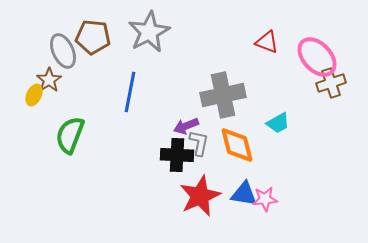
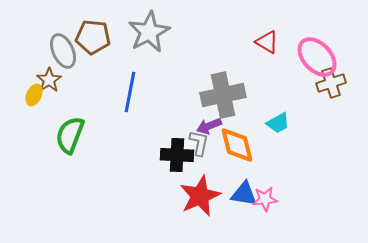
red triangle: rotated 10 degrees clockwise
purple arrow: moved 23 px right
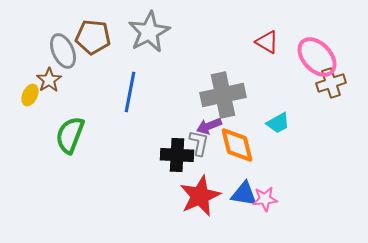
yellow ellipse: moved 4 px left
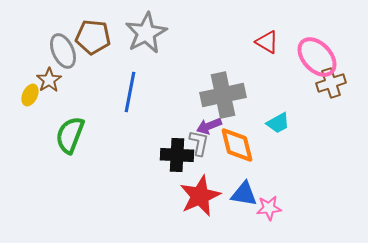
gray star: moved 3 px left, 1 px down
pink star: moved 4 px right, 9 px down
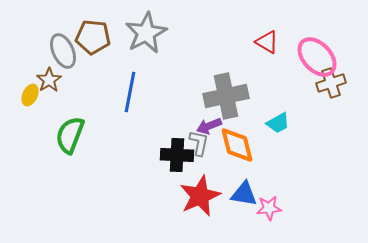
gray cross: moved 3 px right, 1 px down
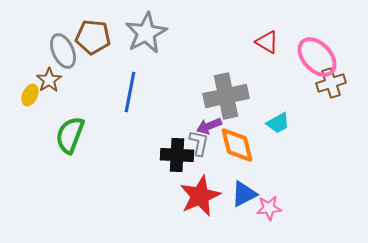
blue triangle: rotated 36 degrees counterclockwise
